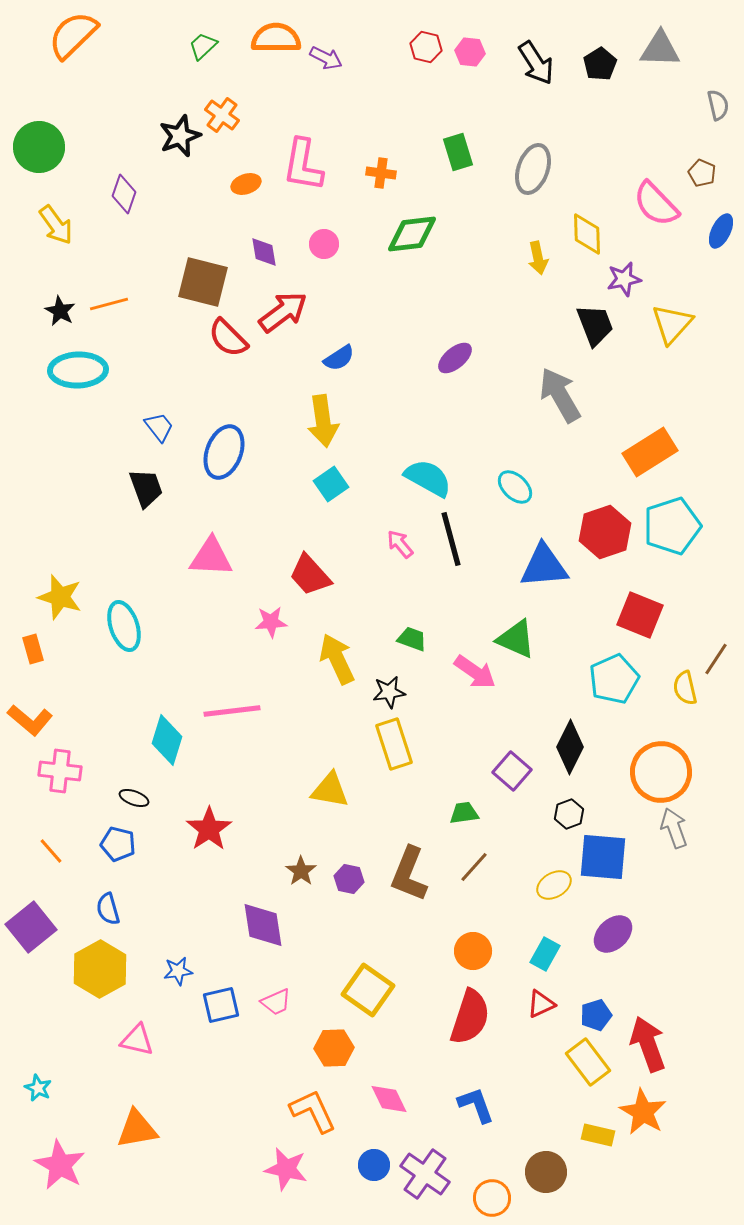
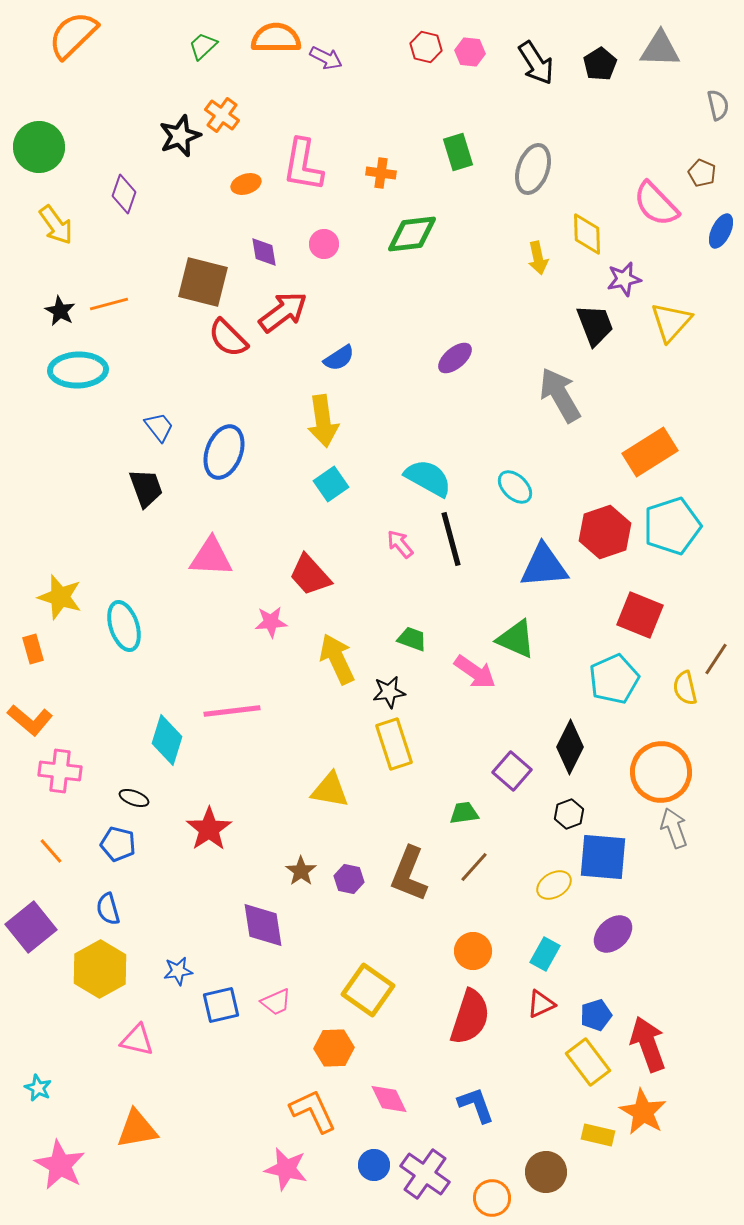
yellow triangle at (672, 324): moved 1 px left, 2 px up
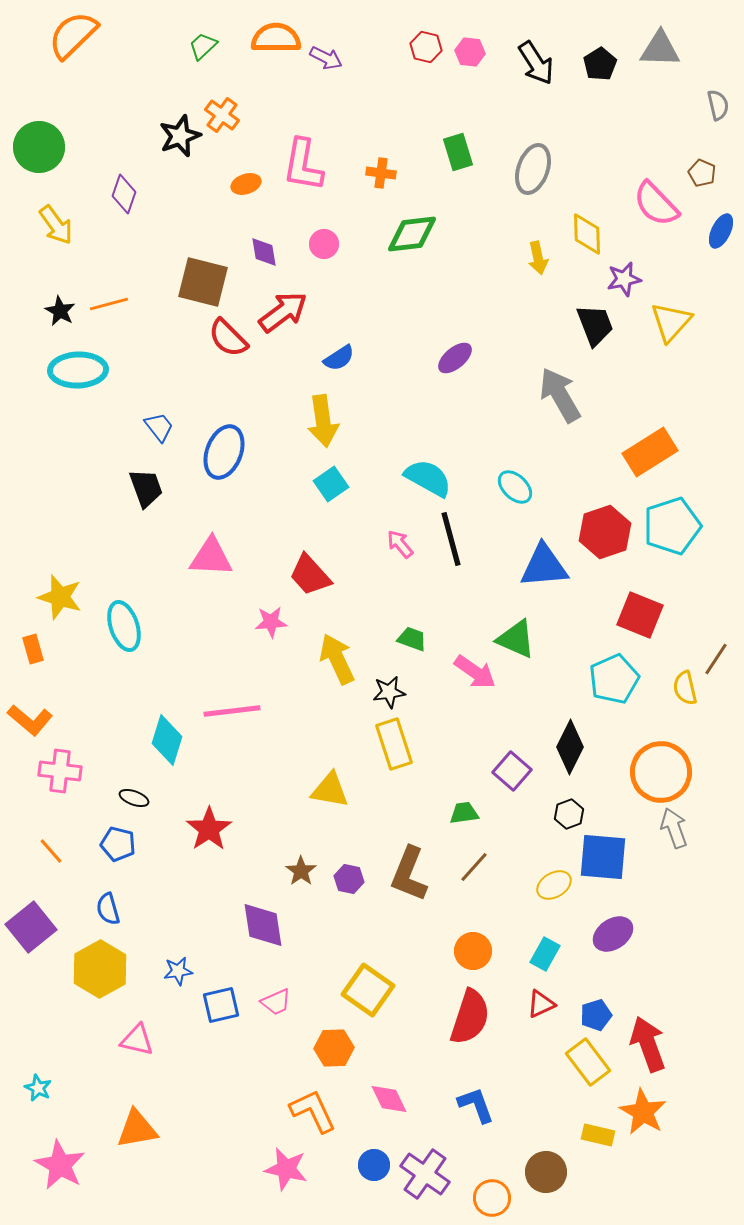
purple ellipse at (613, 934): rotated 9 degrees clockwise
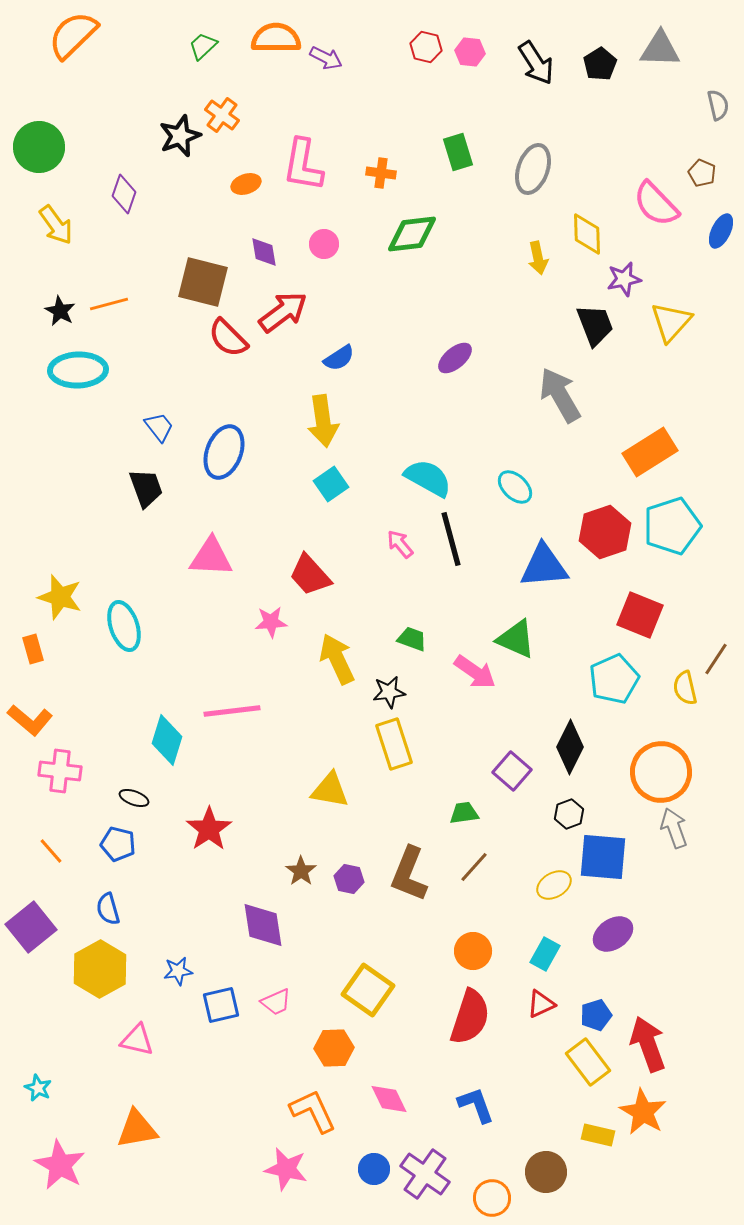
blue circle at (374, 1165): moved 4 px down
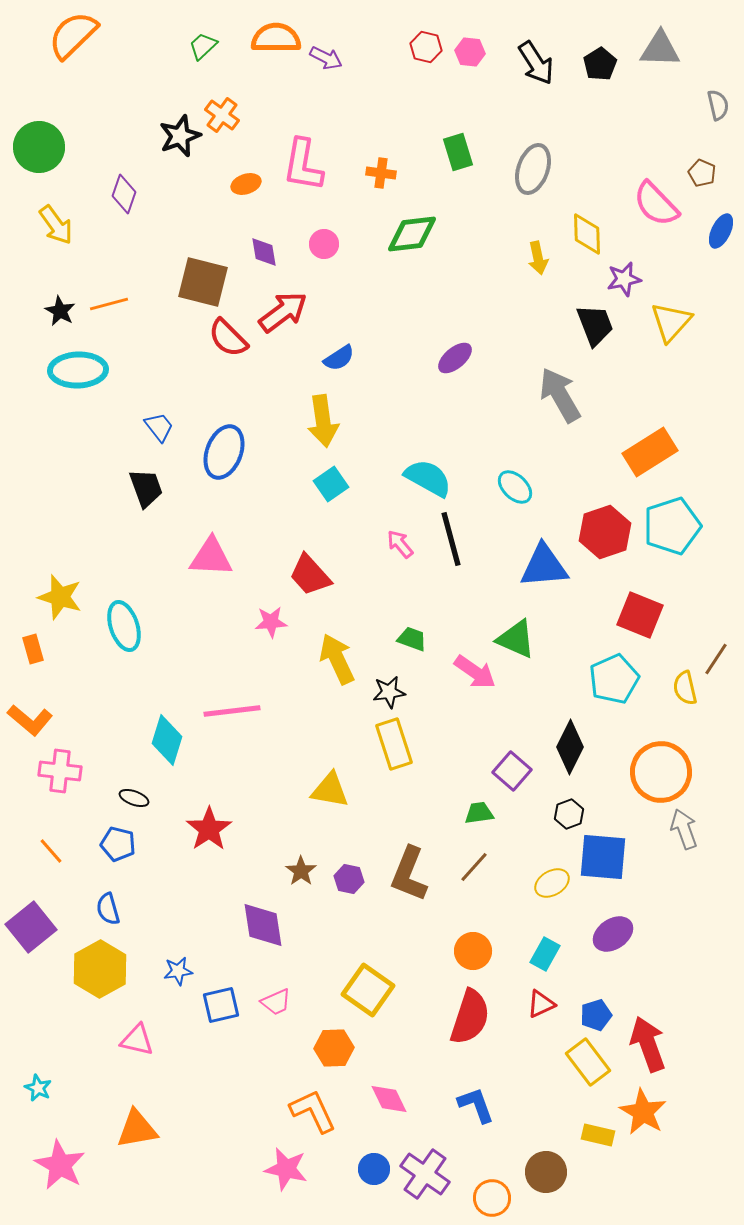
green trapezoid at (464, 813): moved 15 px right
gray arrow at (674, 828): moved 10 px right, 1 px down
yellow ellipse at (554, 885): moved 2 px left, 2 px up
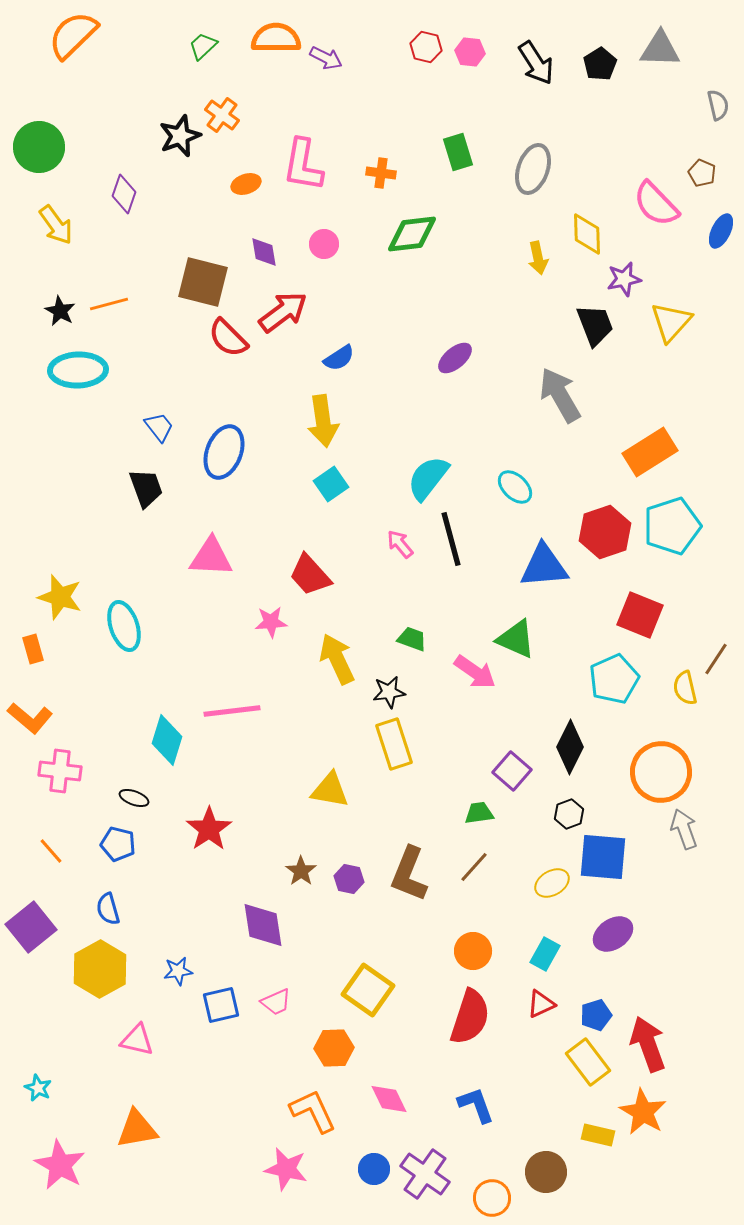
cyan semicircle at (428, 478): rotated 81 degrees counterclockwise
orange L-shape at (30, 720): moved 2 px up
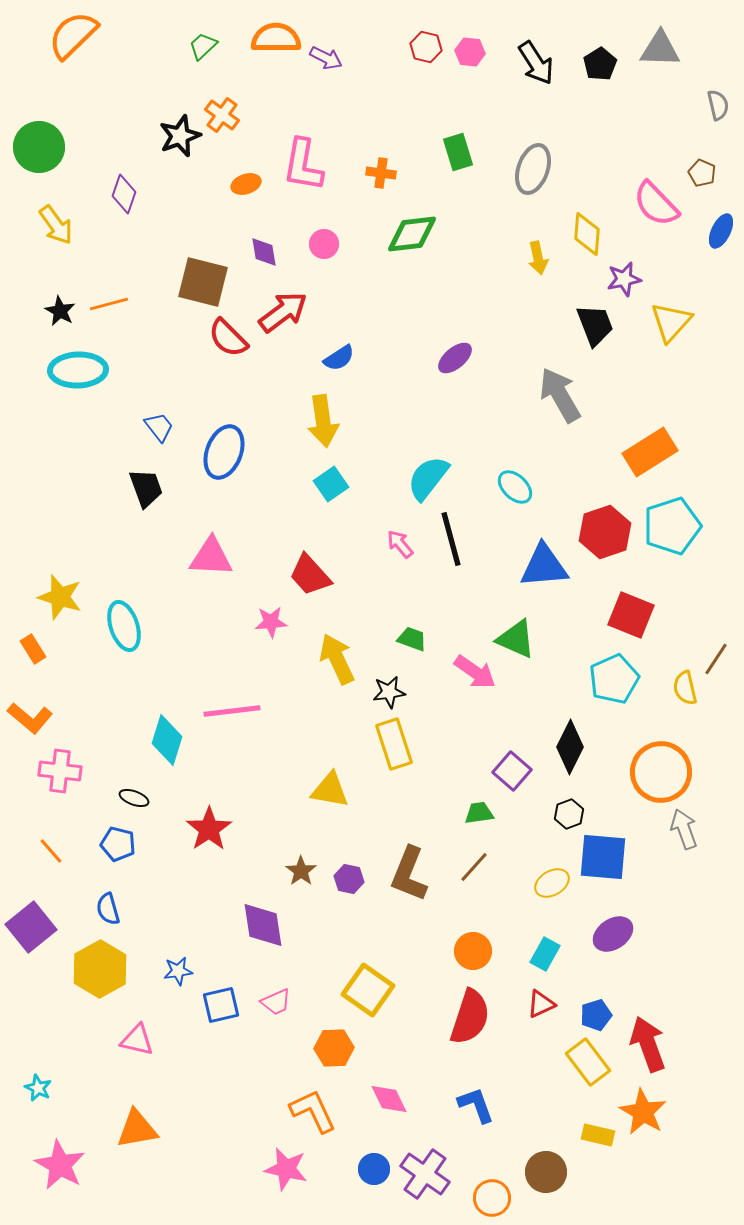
yellow diamond at (587, 234): rotated 6 degrees clockwise
red square at (640, 615): moved 9 px left
orange rectangle at (33, 649): rotated 16 degrees counterclockwise
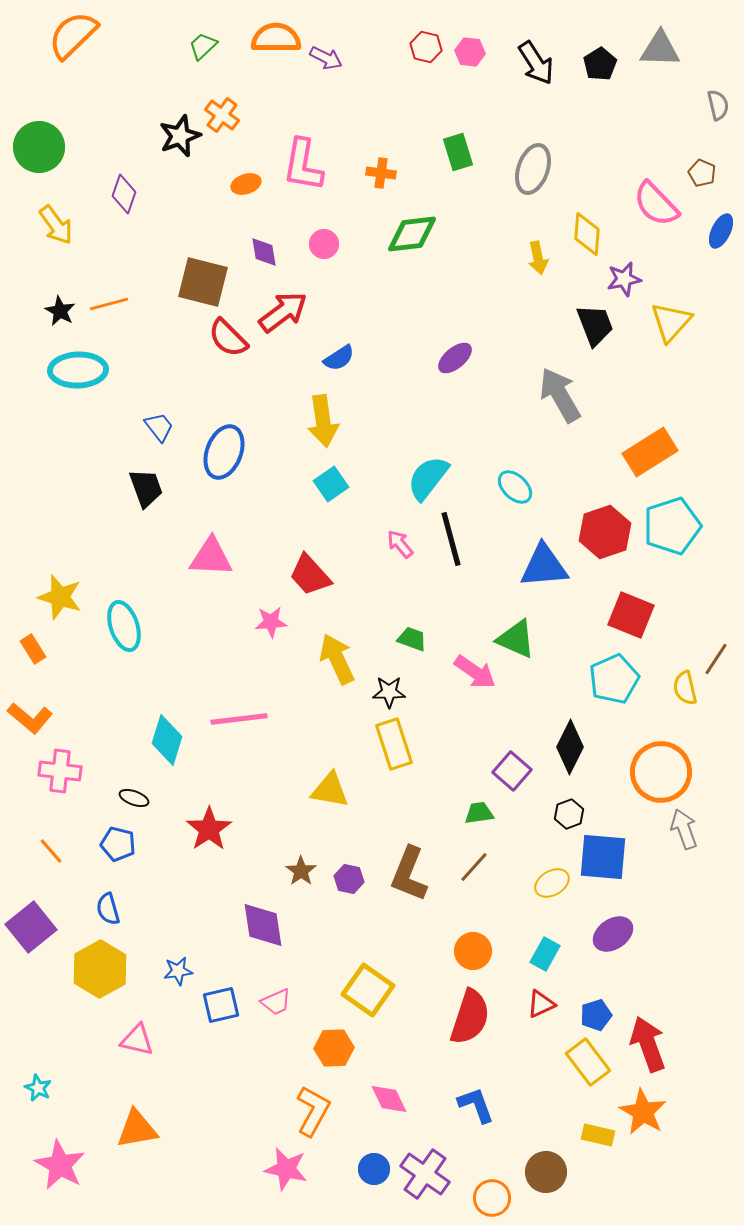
black star at (389, 692): rotated 8 degrees clockwise
pink line at (232, 711): moved 7 px right, 8 px down
orange L-shape at (313, 1111): rotated 54 degrees clockwise
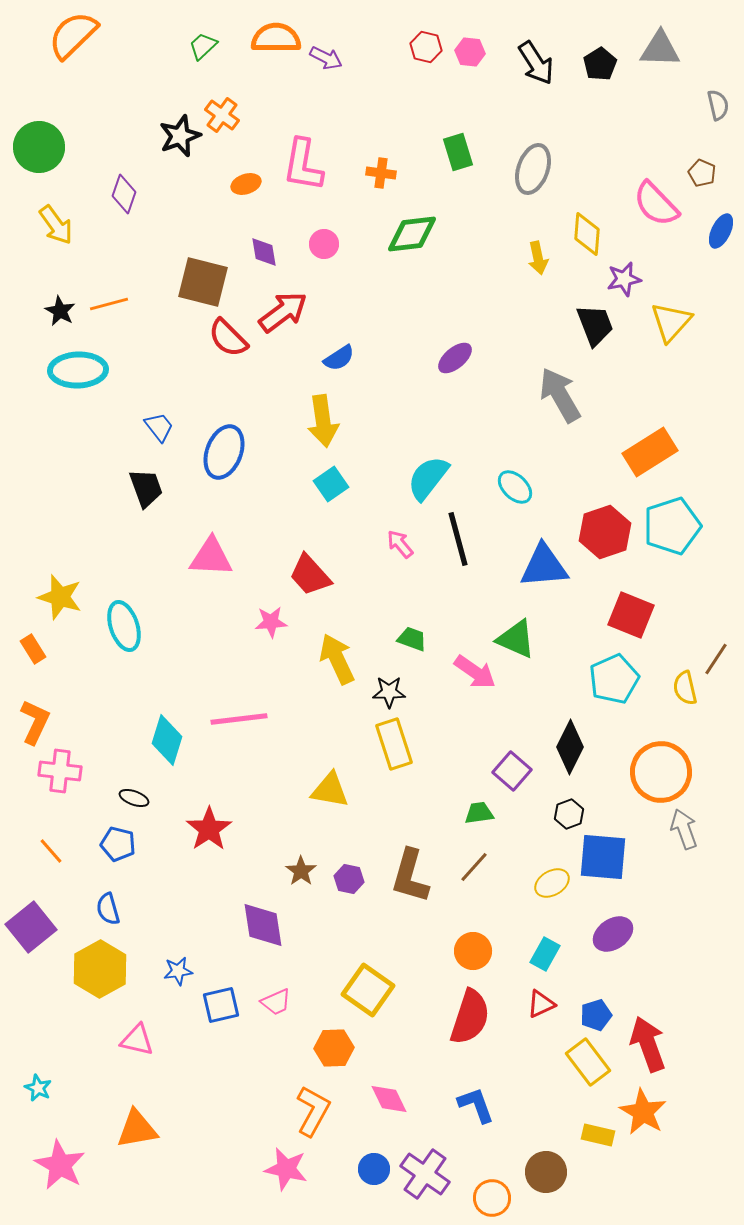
black line at (451, 539): moved 7 px right
orange L-shape at (30, 718): moved 5 px right, 4 px down; rotated 105 degrees counterclockwise
brown L-shape at (409, 874): moved 1 px right, 2 px down; rotated 6 degrees counterclockwise
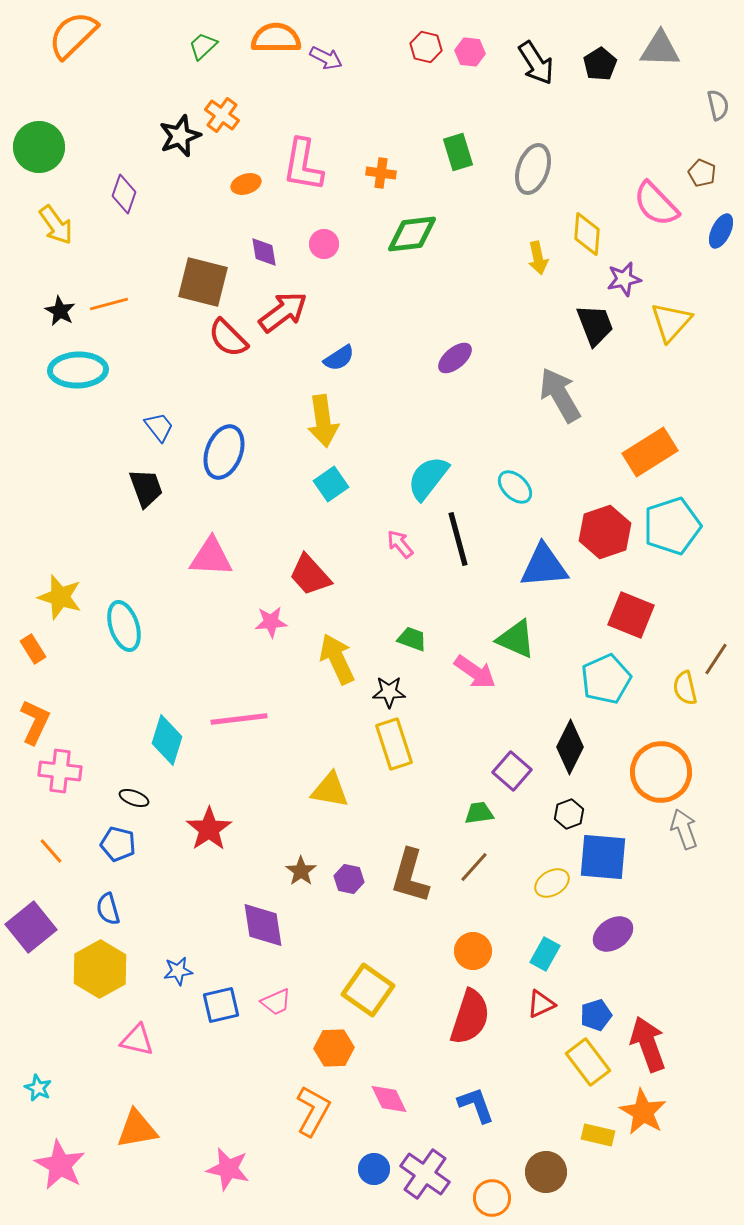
cyan pentagon at (614, 679): moved 8 px left
pink star at (286, 1169): moved 58 px left
